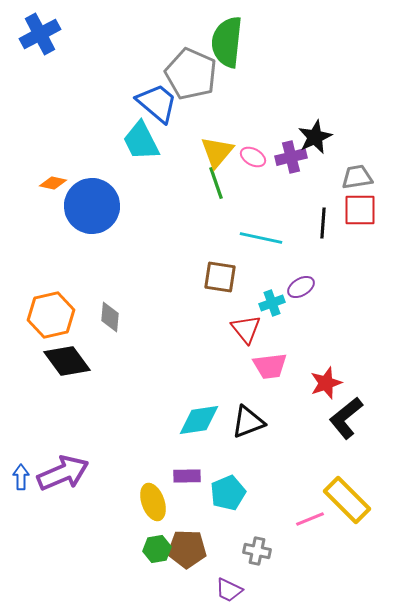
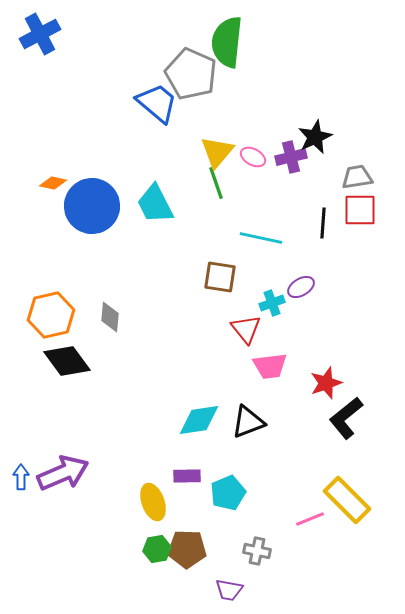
cyan trapezoid: moved 14 px right, 63 px down
purple trapezoid: rotated 16 degrees counterclockwise
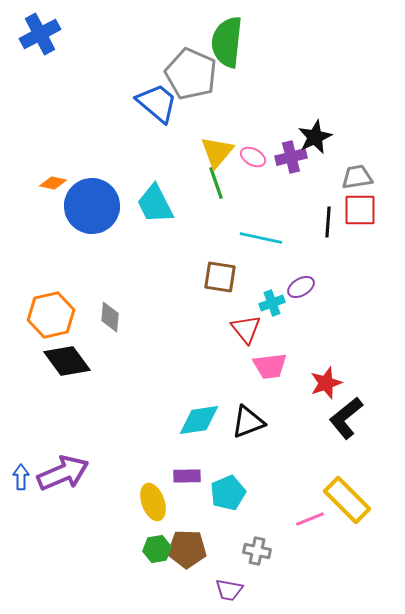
black line: moved 5 px right, 1 px up
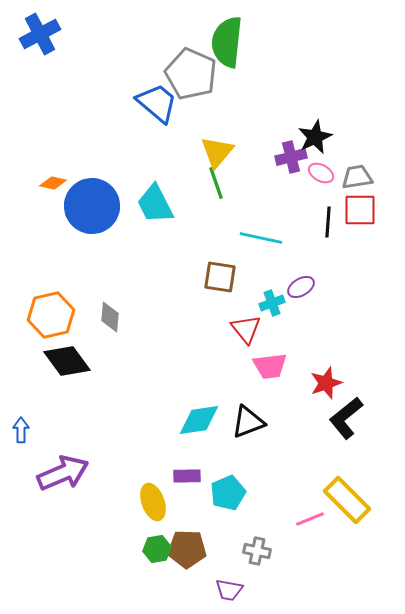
pink ellipse: moved 68 px right, 16 px down
blue arrow: moved 47 px up
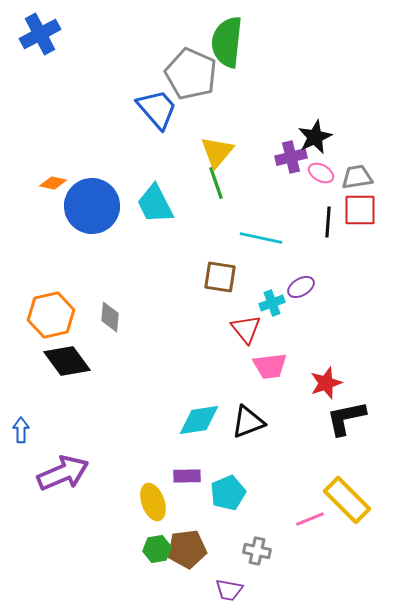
blue trapezoid: moved 6 px down; rotated 9 degrees clockwise
black L-shape: rotated 27 degrees clockwise
brown pentagon: rotated 9 degrees counterclockwise
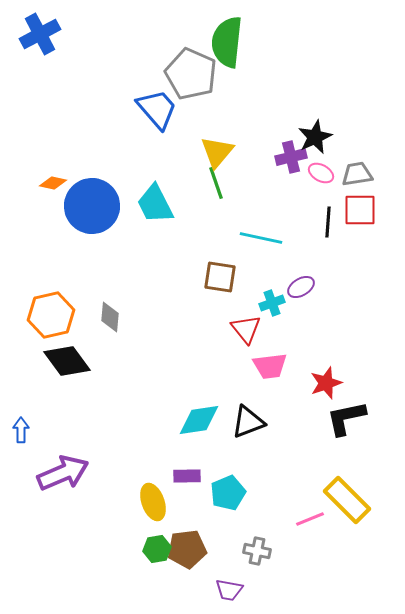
gray trapezoid: moved 3 px up
